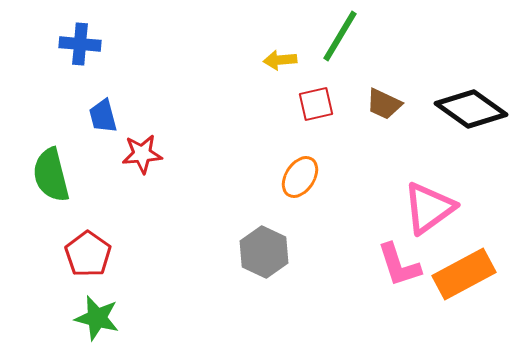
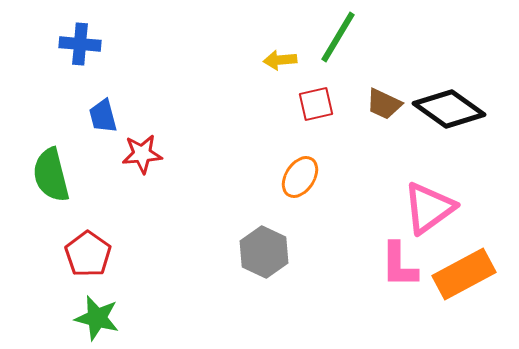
green line: moved 2 px left, 1 px down
black diamond: moved 22 px left
pink L-shape: rotated 18 degrees clockwise
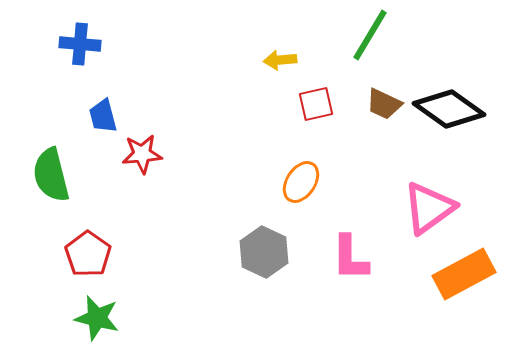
green line: moved 32 px right, 2 px up
orange ellipse: moved 1 px right, 5 px down
pink L-shape: moved 49 px left, 7 px up
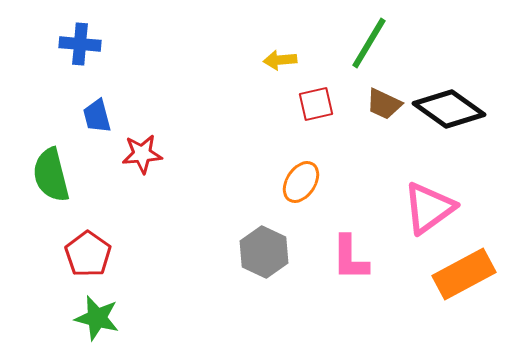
green line: moved 1 px left, 8 px down
blue trapezoid: moved 6 px left
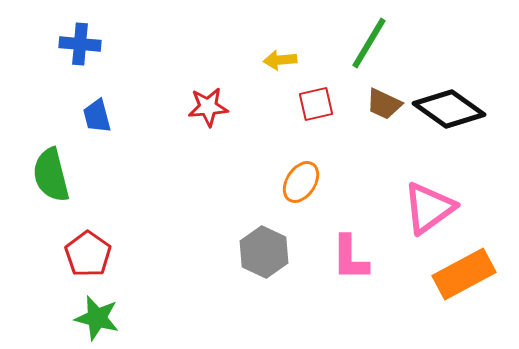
red star: moved 66 px right, 47 px up
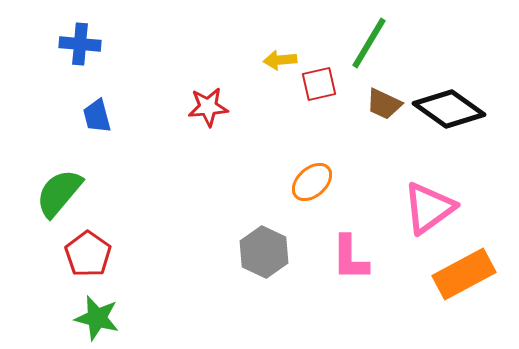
red square: moved 3 px right, 20 px up
green semicircle: moved 8 px right, 18 px down; rotated 54 degrees clockwise
orange ellipse: moved 11 px right; rotated 15 degrees clockwise
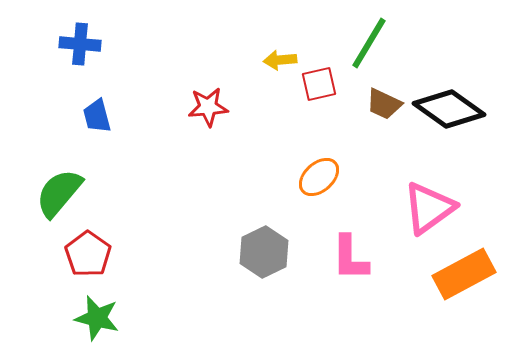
orange ellipse: moved 7 px right, 5 px up
gray hexagon: rotated 9 degrees clockwise
